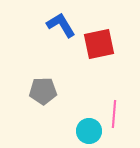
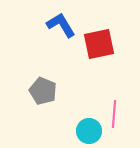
gray pentagon: rotated 24 degrees clockwise
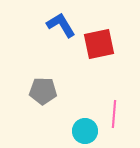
gray pentagon: rotated 20 degrees counterclockwise
cyan circle: moved 4 px left
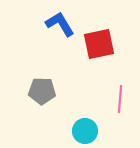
blue L-shape: moved 1 px left, 1 px up
gray pentagon: moved 1 px left
pink line: moved 6 px right, 15 px up
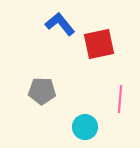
blue L-shape: rotated 8 degrees counterclockwise
cyan circle: moved 4 px up
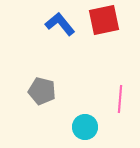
red square: moved 5 px right, 24 px up
gray pentagon: rotated 12 degrees clockwise
